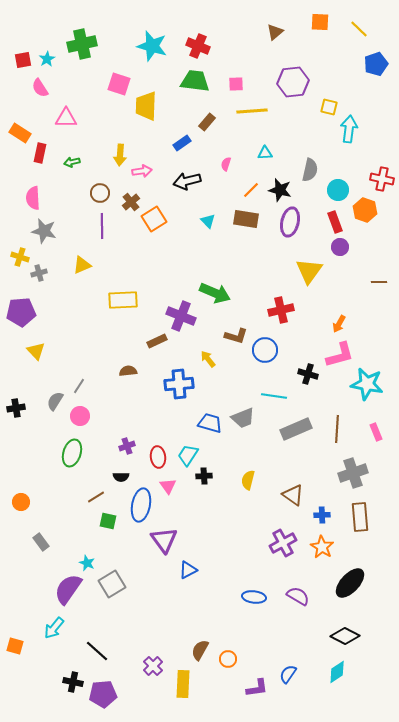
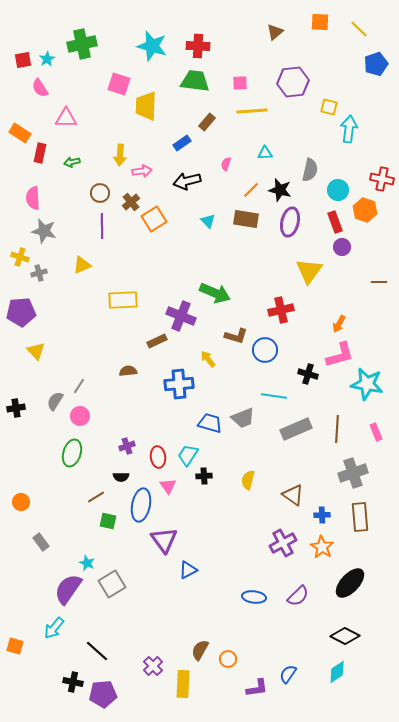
red cross at (198, 46): rotated 20 degrees counterclockwise
pink square at (236, 84): moved 4 px right, 1 px up
purple circle at (340, 247): moved 2 px right
purple semicircle at (298, 596): rotated 105 degrees clockwise
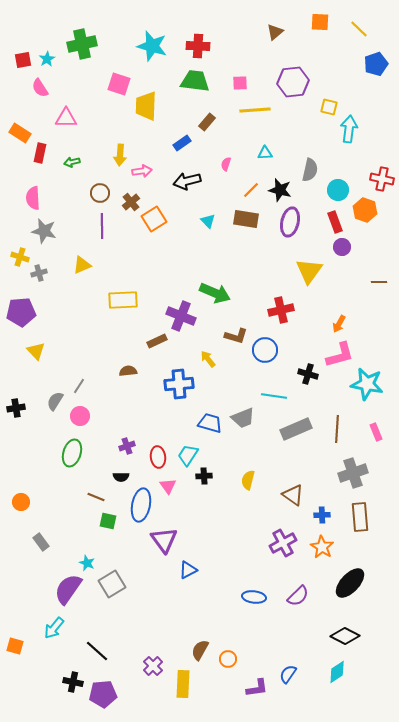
yellow line at (252, 111): moved 3 px right, 1 px up
brown line at (96, 497): rotated 54 degrees clockwise
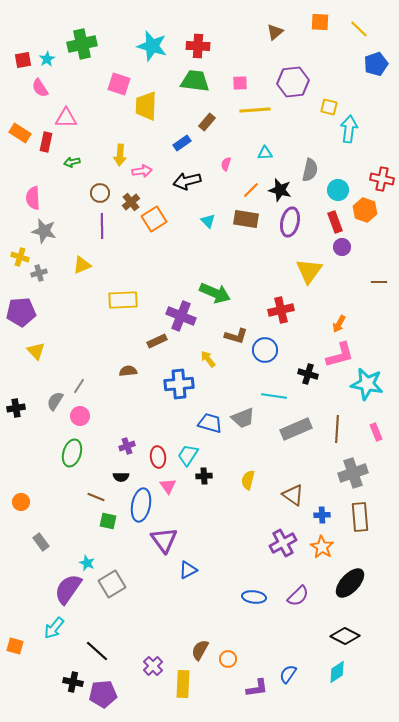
red rectangle at (40, 153): moved 6 px right, 11 px up
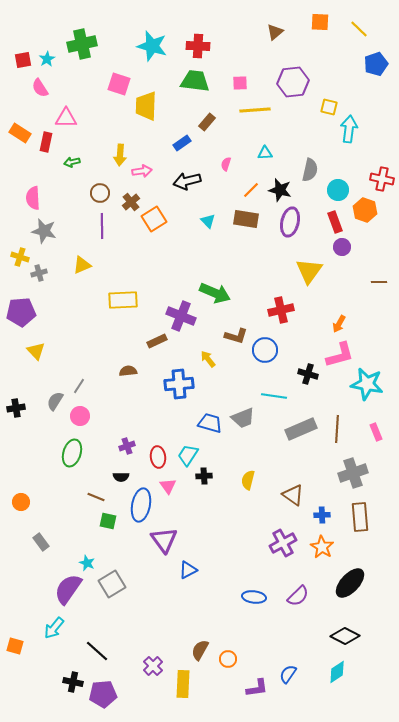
gray rectangle at (296, 429): moved 5 px right
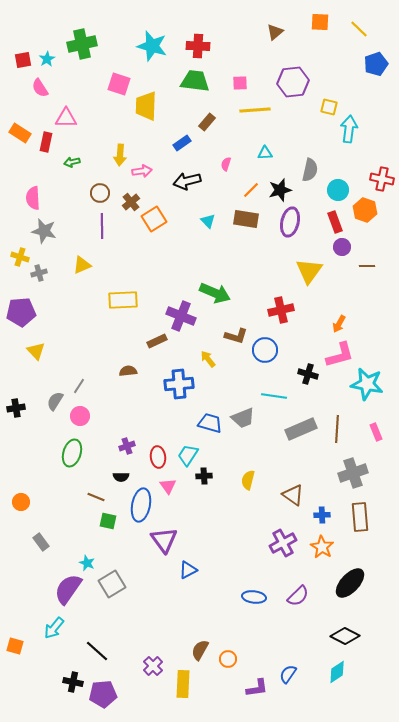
black star at (280, 190): rotated 30 degrees counterclockwise
brown line at (379, 282): moved 12 px left, 16 px up
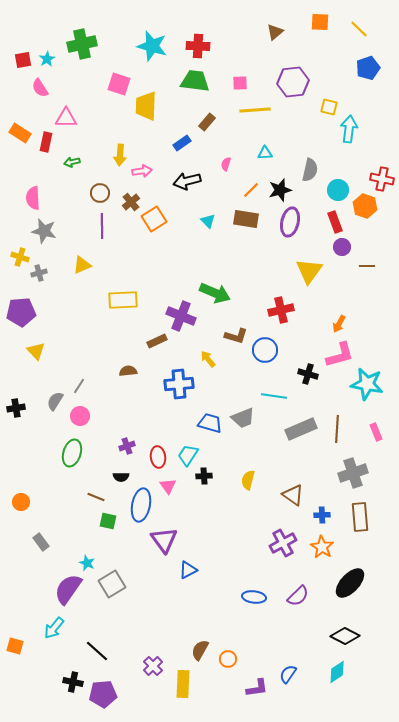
blue pentagon at (376, 64): moved 8 px left, 4 px down
orange hexagon at (365, 210): moved 4 px up
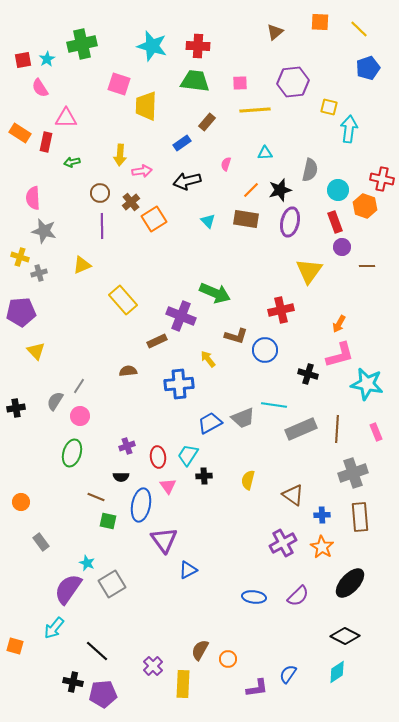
yellow rectangle at (123, 300): rotated 52 degrees clockwise
cyan line at (274, 396): moved 9 px down
blue trapezoid at (210, 423): rotated 45 degrees counterclockwise
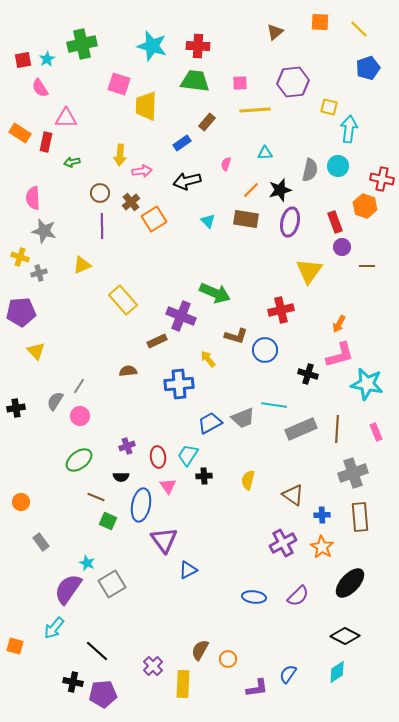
cyan circle at (338, 190): moved 24 px up
green ellipse at (72, 453): moved 7 px right, 7 px down; rotated 36 degrees clockwise
green square at (108, 521): rotated 12 degrees clockwise
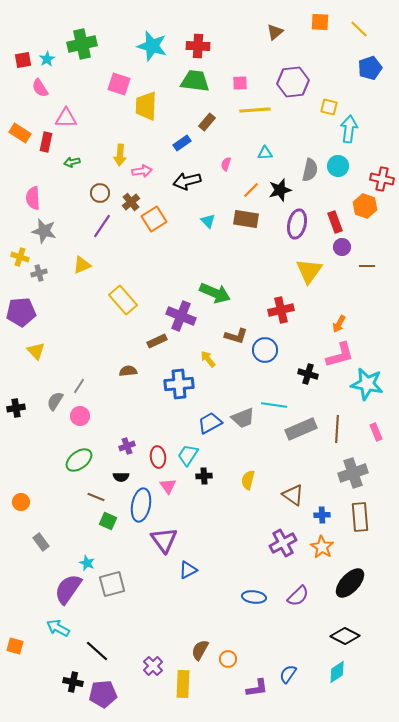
blue pentagon at (368, 68): moved 2 px right
purple ellipse at (290, 222): moved 7 px right, 2 px down
purple line at (102, 226): rotated 35 degrees clockwise
gray square at (112, 584): rotated 16 degrees clockwise
cyan arrow at (54, 628): moved 4 px right; rotated 80 degrees clockwise
